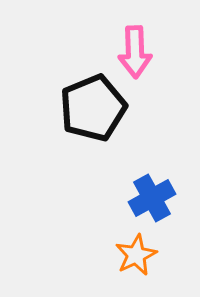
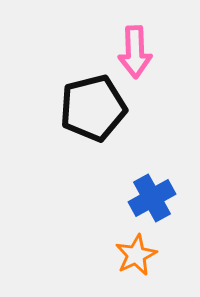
black pentagon: rotated 8 degrees clockwise
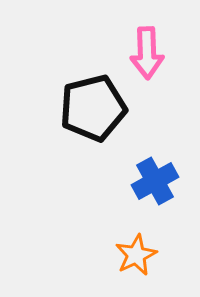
pink arrow: moved 12 px right, 1 px down
blue cross: moved 3 px right, 17 px up
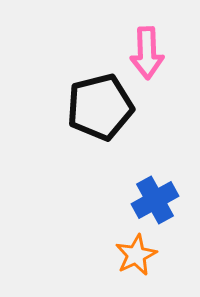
black pentagon: moved 7 px right, 1 px up
blue cross: moved 19 px down
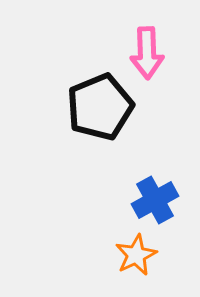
black pentagon: rotated 8 degrees counterclockwise
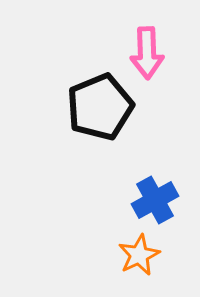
orange star: moved 3 px right
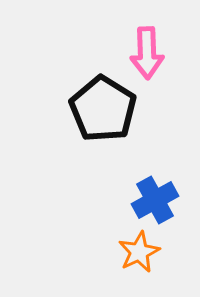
black pentagon: moved 3 px right, 2 px down; rotated 18 degrees counterclockwise
orange star: moved 3 px up
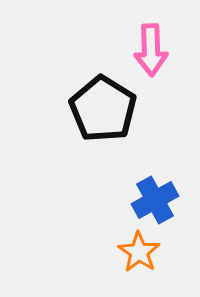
pink arrow: moved 4 px right, 3 px up
orange star: rotated 12 degrees counterclockwise
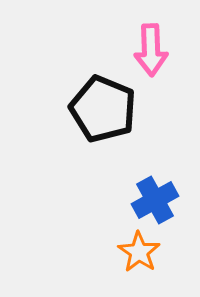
black pentagon: rotated 10 degrees counterclockwise
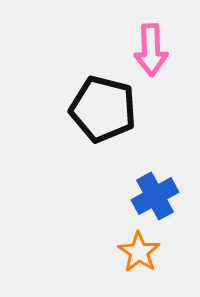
black pentagon: rotated 8 degrees counterclockwise
blue cross: moved 4 px up
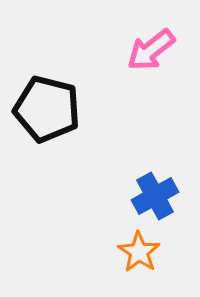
pink arrow: rotated 54 degrees clockwise
black pentagon: moved 56 px left
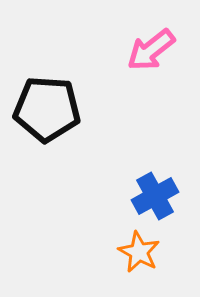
black pentagon: rotated 10 degrees counterclockwise
orange star: rotated 6 degrees counterclockwise
